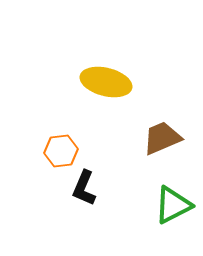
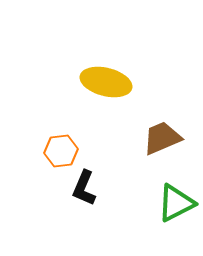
green triangle: moved 3 px right, 2 px up
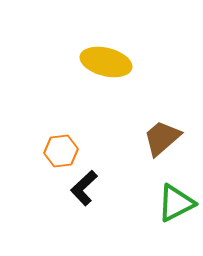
yellow ellipse: moved 20 px up
brown trapezoid: rotated 18 degrees counterclockwise
black L-shape: rotated 24 degrees clockwise
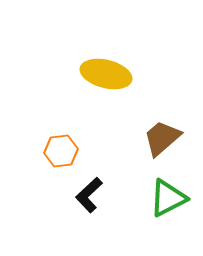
yellow ellipse: moved 12 px down
black L-shape: moved 5 px right, 7 px down
green triangle: moved 8 px left, 5 px up
